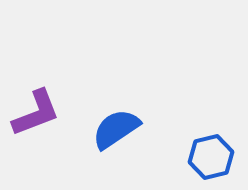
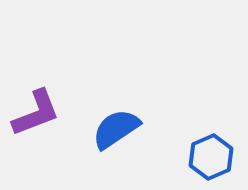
blue hexagon: rotated 9 degrees counterclockwise
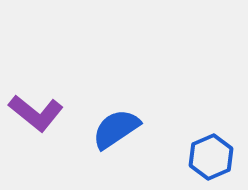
purple L-shape: rotated 60 degrees clockwise
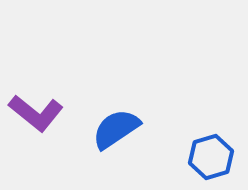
blue hexagon: rotated 6 degrees clockwise
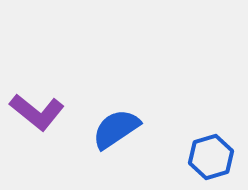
purple L-shape: moved 1 px right, 1 px up
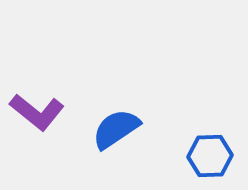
blue hexagon: moved 1 px left, 1 px up; rotated 15 degrees clockwise
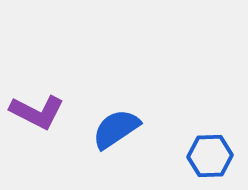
purple L-shape: rotated 12 degrees counterclockwise
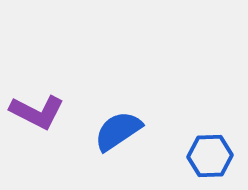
blue semicircle: moved 2 px right, 2 px down
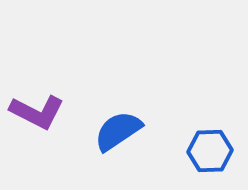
blue hexagon: moved 5 px up
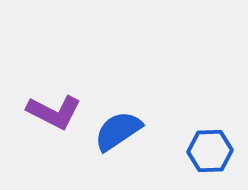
purple L-shape: moved 17 px right
